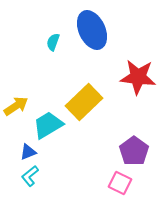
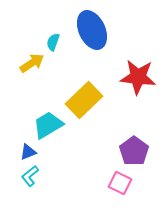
yellow rectangle: moved 2 px up
yellow arrow: moved 16 px right, 43 px up
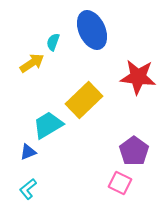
cyan L-shape: moved 2 px left, 13 px down
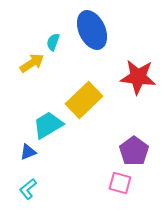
pink square: rotated 10 degrees counterclockwise
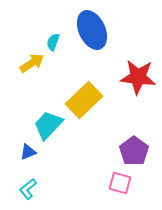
cyan trapezoid: rotated 16 degrees counterclockwise
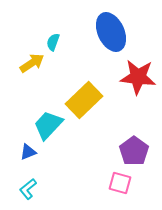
blue ellipse: moved 19 px right, 2 px down
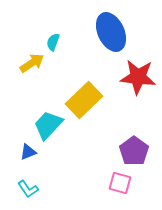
cyan L-shape: rotated 85 degrees counterclockwise
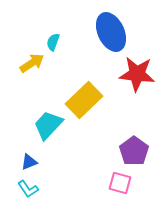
red star: moved 1 px left, 3 px up
blue triangle: moved 1 px right, 10 px down
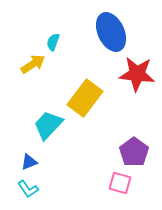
yellow arrow: moved 1 px right, 1 px down
yellow rectangle: moved 1 px right, 2 px up; rotated 9 degrees counterclockwise
purple pentagon: moved 1 px down
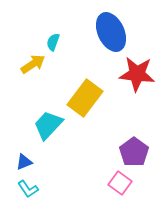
blue triangle: moved 5 px left
pink square: rotated 20 degrees clockwise
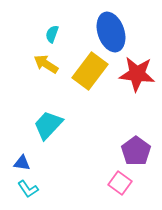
blue ellipse: rotated 6 degrees clockwise
cyan semicircle: moved 1 px left, 8 px up
yellow arrow: moved 13 px right; rotated 115 degrees counterclockwise
yellow rectangle: moved 5 px right, 27 px up
purple pentagon: moved 2 px right, 1 px up
blue triangle: moved 2 px left, 1 px down; rotated 30 degrees clockwise
